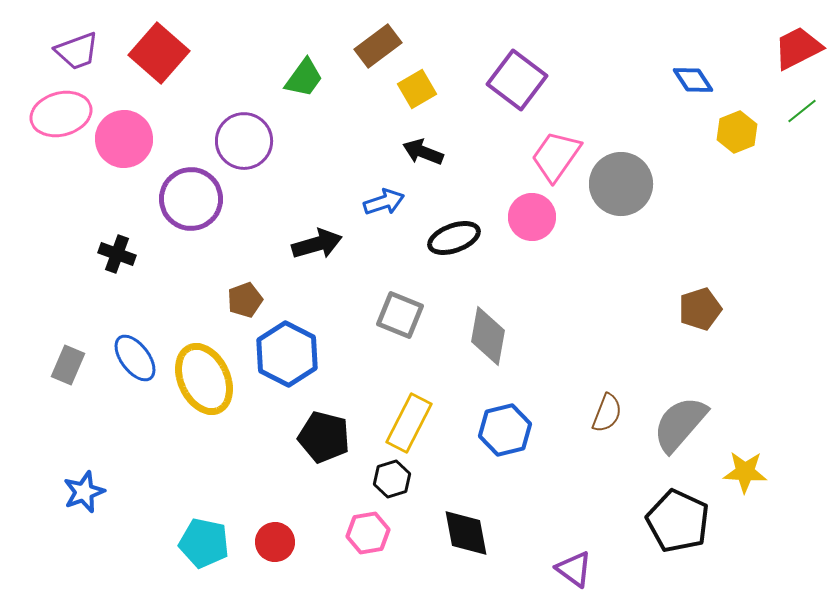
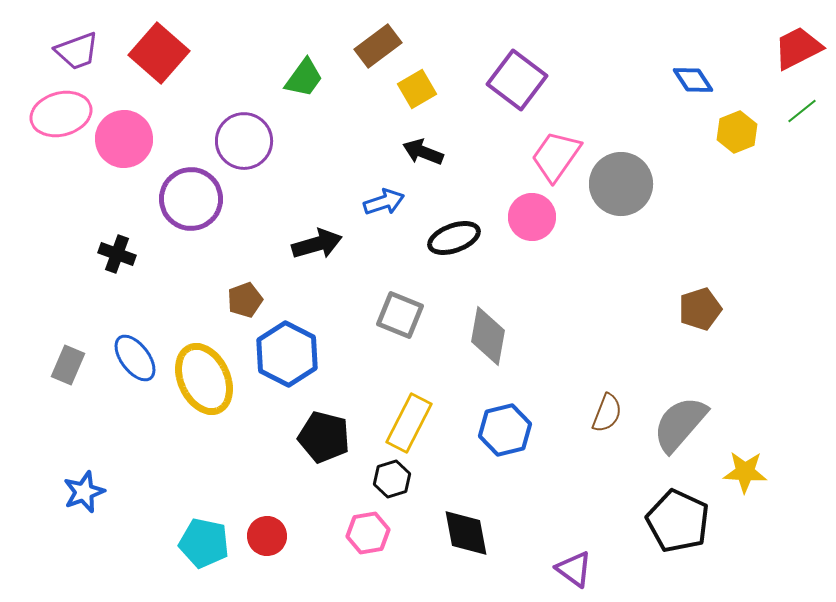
red circle at (275, 542): moved 8 px left, 6 px up
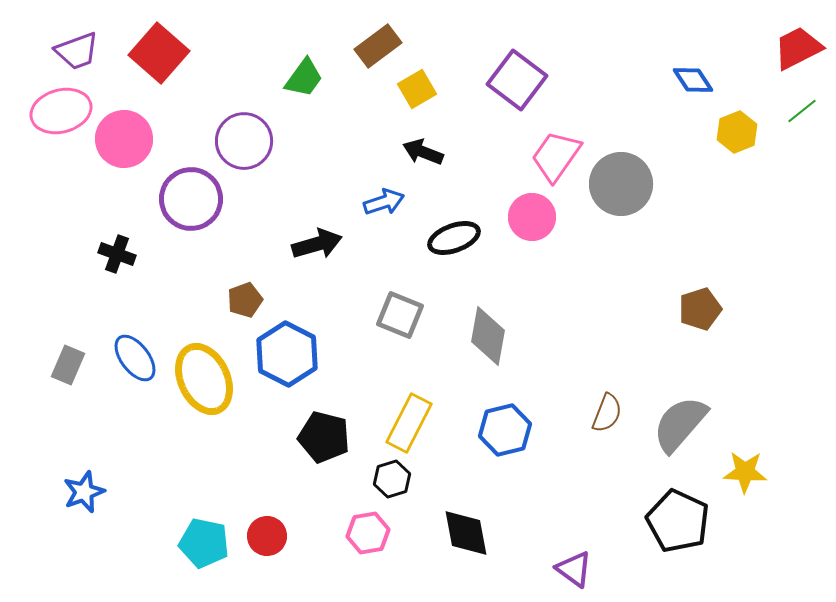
pink ellipse at (61, 114): moved 3 px up
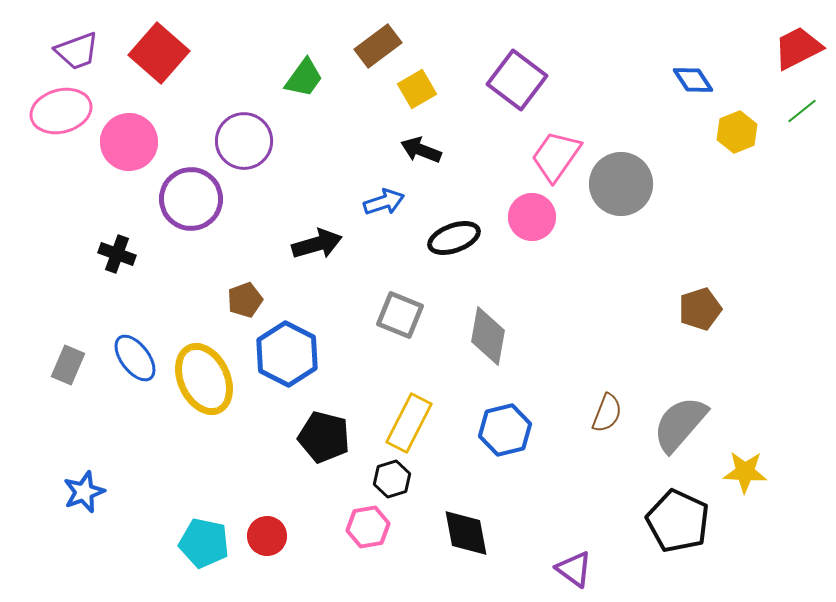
pink circle at (124, 139): moved 5 px right, 3 px down
black arrow at (423, 152): moved 2 px left, 2 px up
pink hexagon at (368, 533): moved 6 px up
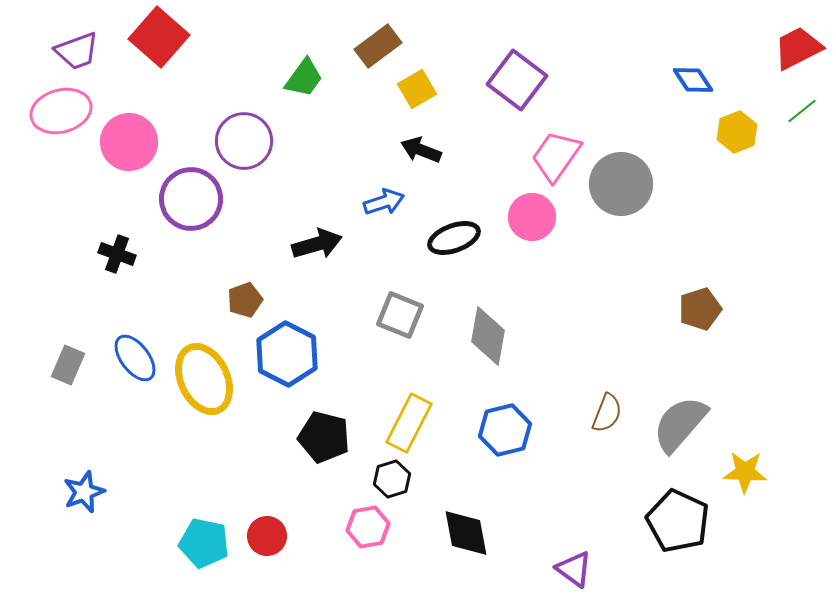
red square at (159, 53): moved 16 px up
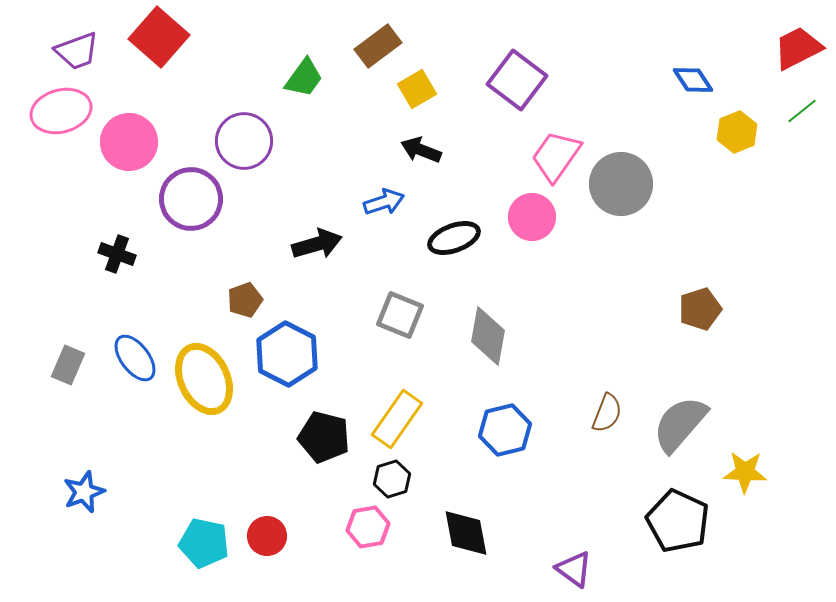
yellow rectangle at (409, 423): moved 12 px left, 4 px up; rotated 8 degrees clockwise
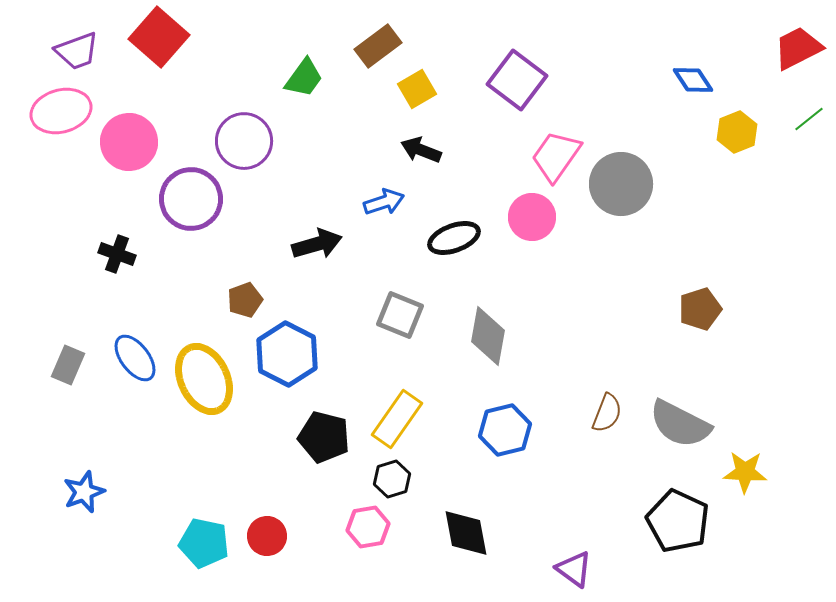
green line at (802, 111): moved 7 px right, 8 px down
gray semicircle at (680, 424): rotated 104 degrees counterclockwise
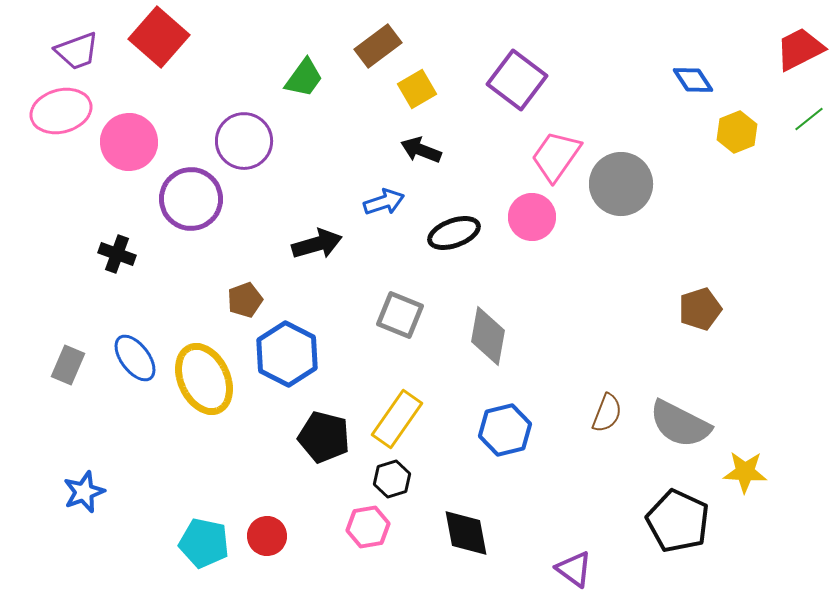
red trapezoid at (798, 48): moved 2 px right, 1 px down
black ellipse at (454, 238): moved 5 px up
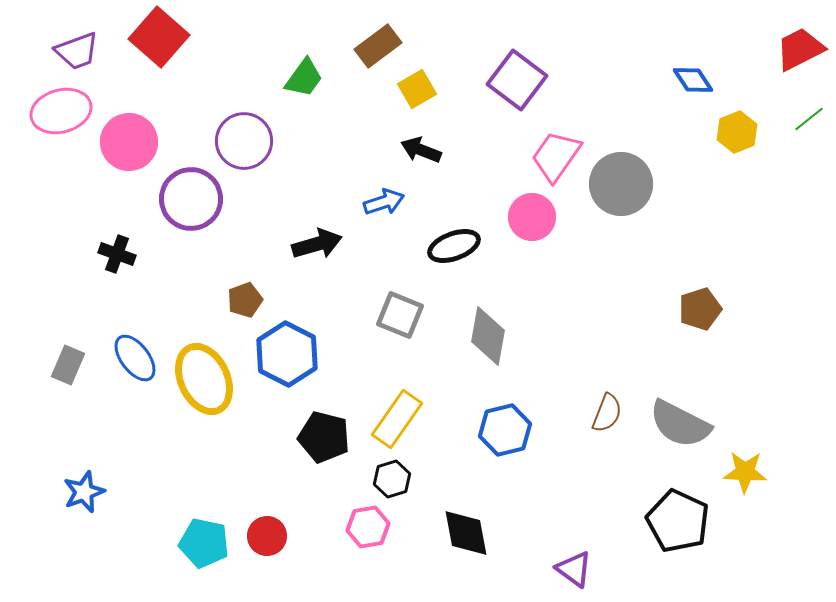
black ellipse at (454, 233): moved 13 px down
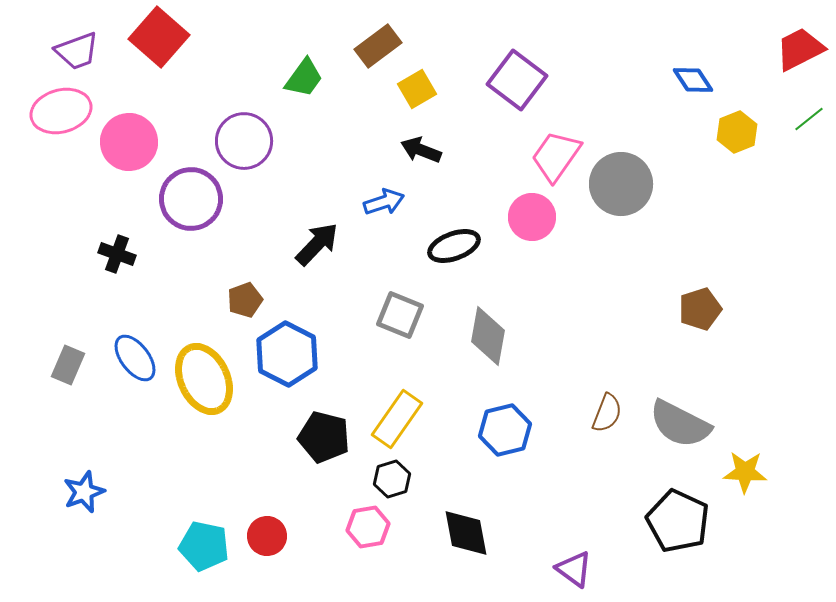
black arrow at (317, 244): rotated 30 degrees counterclockwise
cyan pentagon at (204, 543): moved 3 px down
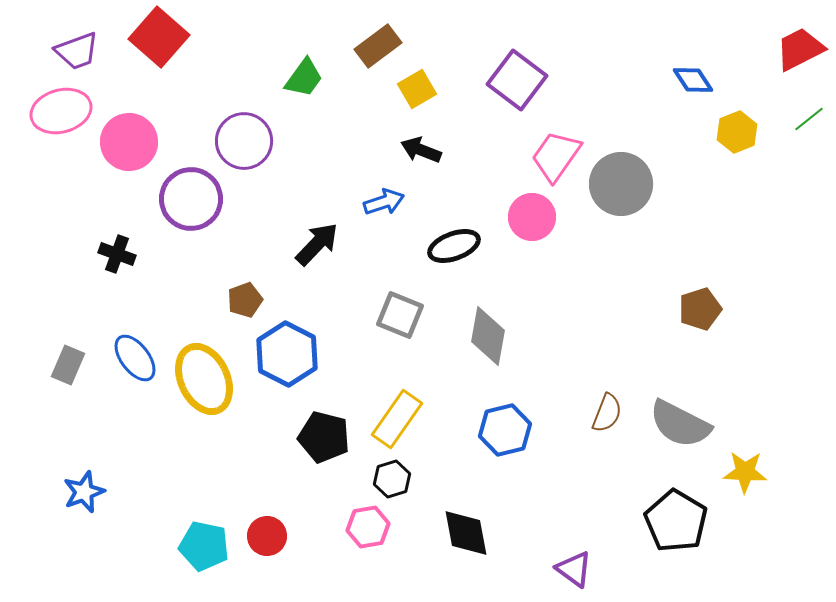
black pentagon at (678, 521): moved 2 px left; rotated 6 degrees clockwise
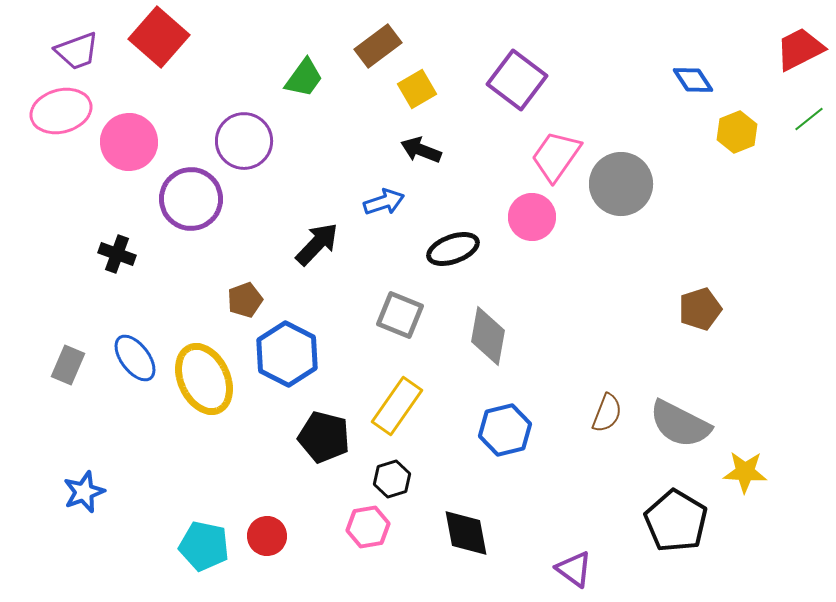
black ellipse at (454, 246): moved 1 px left, 3 px down
yellow rectangle at (397, 419): moved 13 px up
